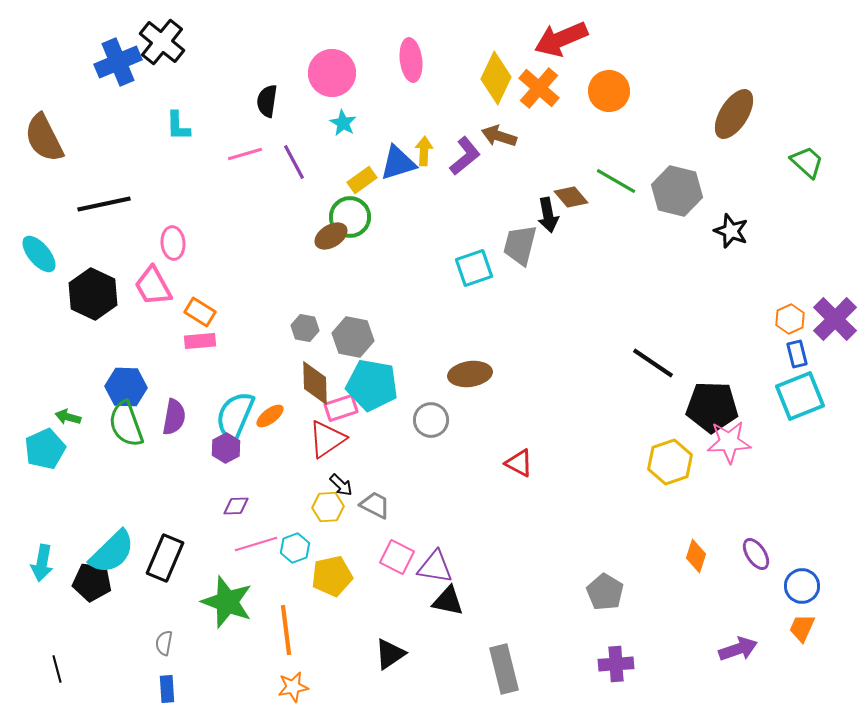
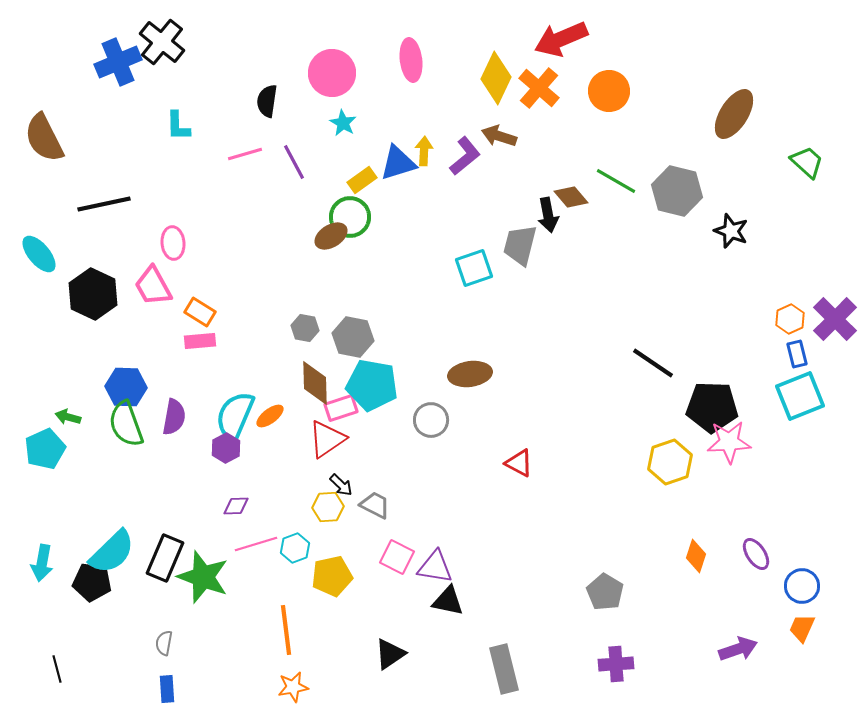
green star at (227, 602): moved 24 px left, 25 px up
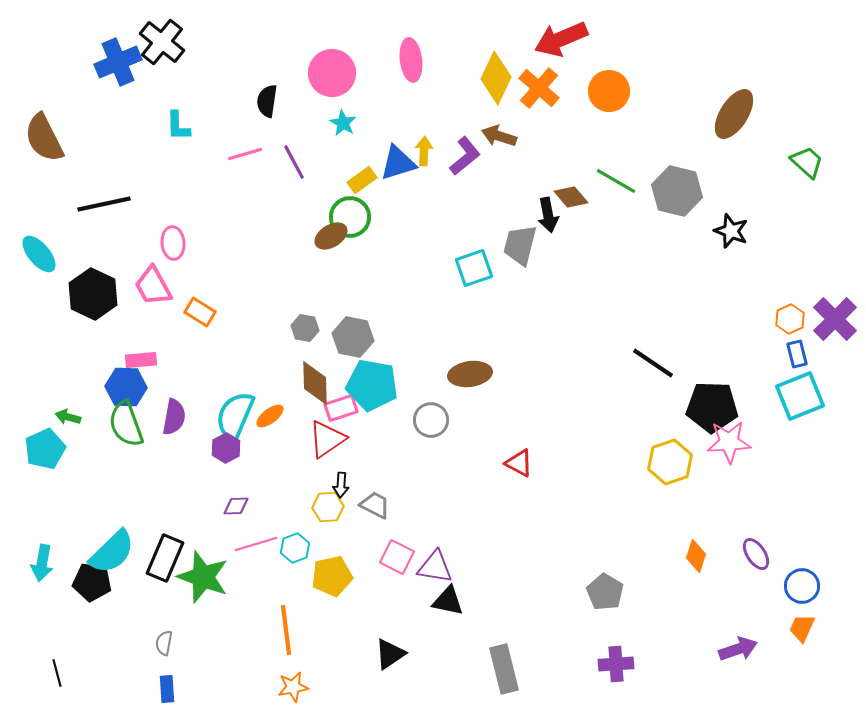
pink rectangle at (200, 341): moved 59 px left, 19 px down
black arrow at (341, 485): rotated 50 degrees clockwise
black line at (57, 669): moved 4 px down
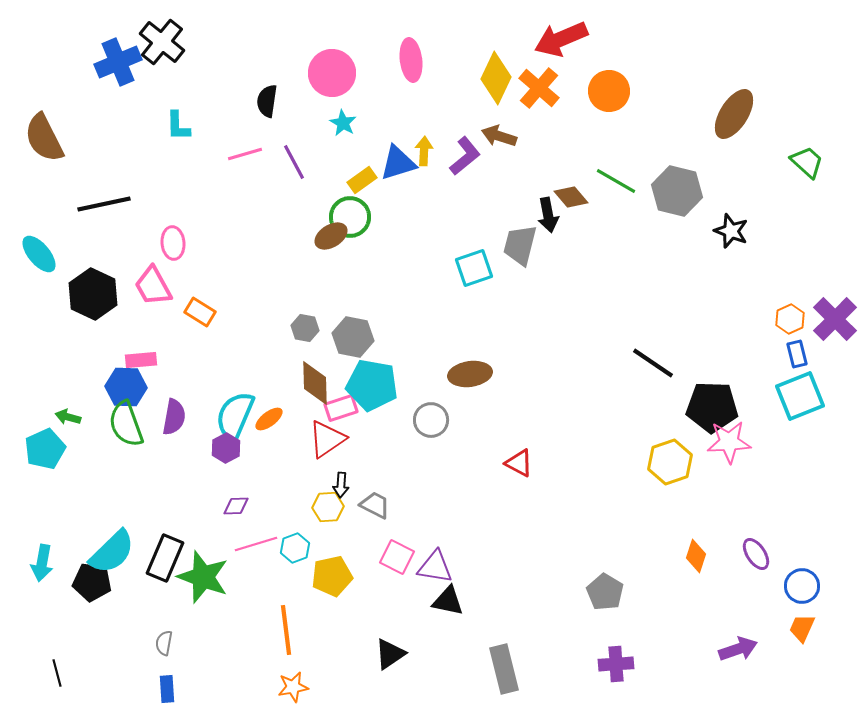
orange ellipse at (270, 416): moved 1 px left, 3 px down
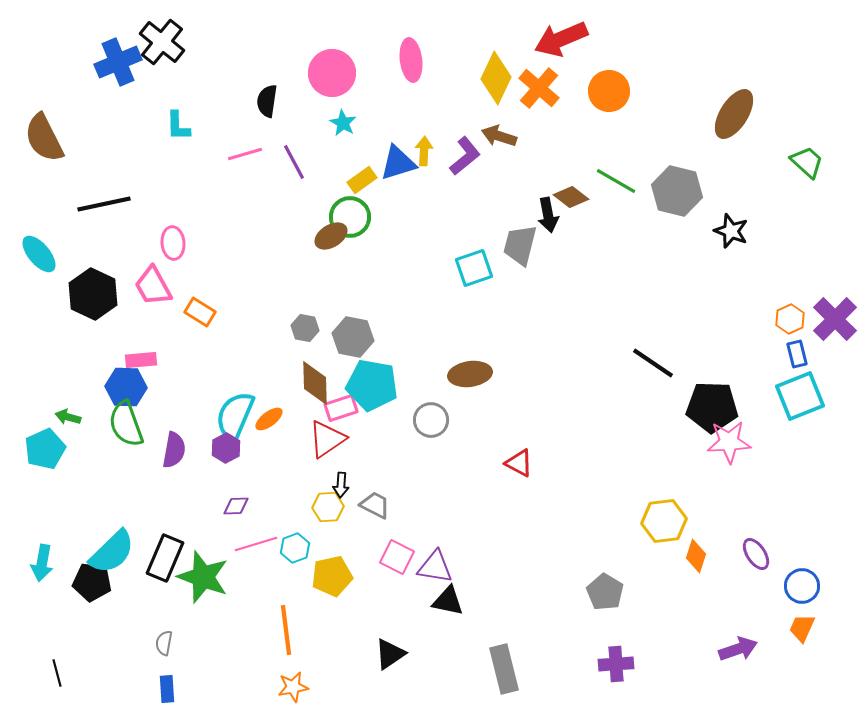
brown diamond at (571, 197): rotated 12 degrees counterclockwise
purple semicircle at (174, 417): moved 33 px down
yellow hexagon at (670, 462): moved 6 px left, 59 px down; rotated 12 degrees clockwise
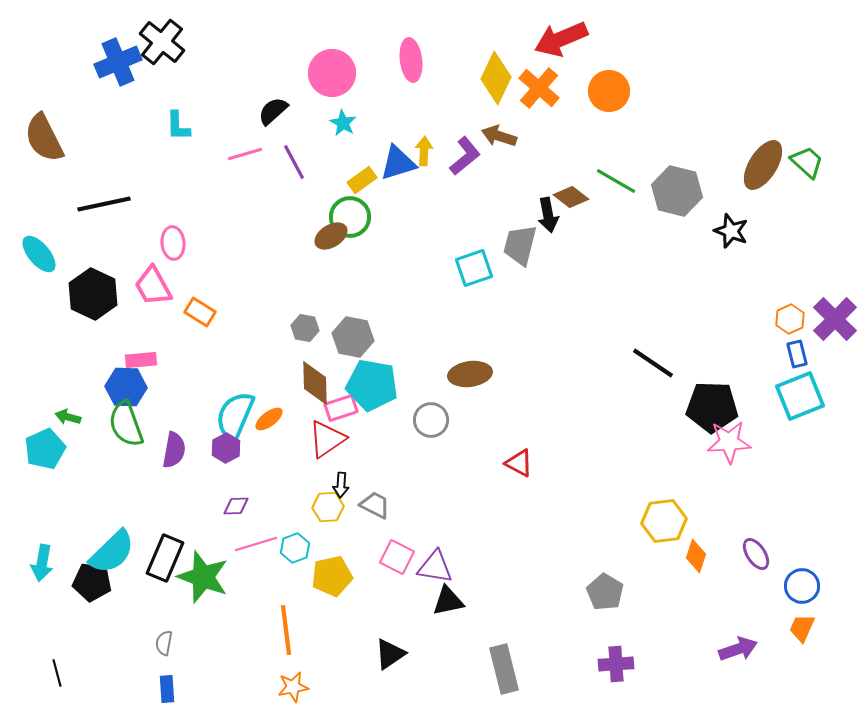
black semicircle at (267, 101): moved 6 px right, 10 px down; rotated 40 degrees clockwise
brown ellipse at (734, 114): moved 29 px right, 51 px down
black triangle at (448, 601): rotated 24 degrees counterclockwise
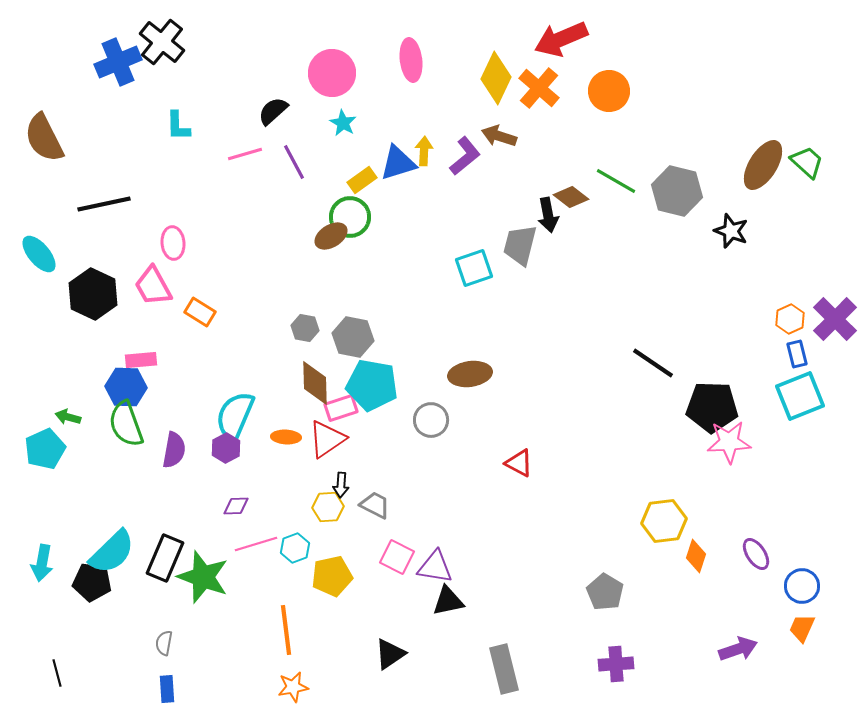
orange ellipse at (269, 419): moved 17 px right, 18 px down; rotated 40 degrees clockwise
